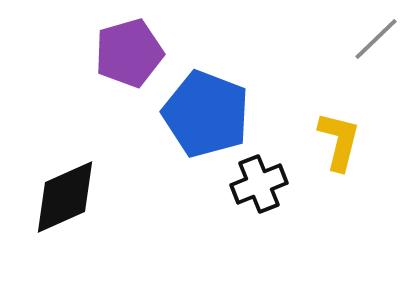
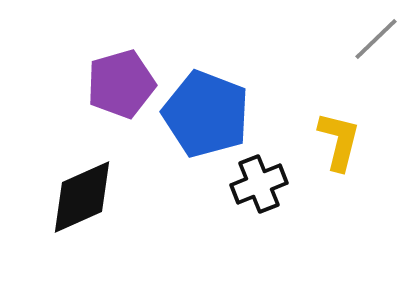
purple pentagon: moved 8 px left, 31 px down
black diamond: moved 17 px right
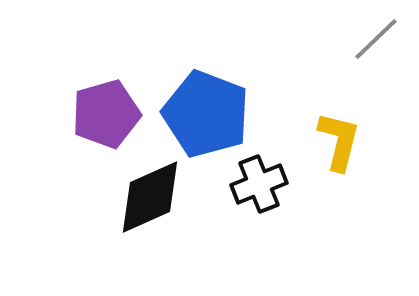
purple pentagon: moved 15 px left, 30 px down
black diamond: moved 68 px right
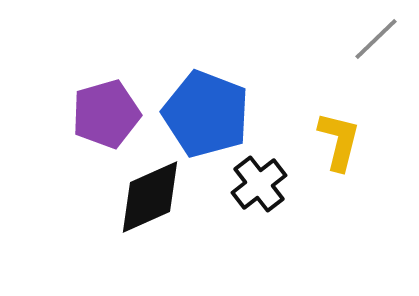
black cross: rotated 16 degrees counterclockwise
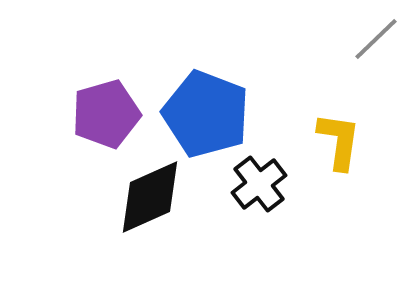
yellow L-shape: rotated 6 degrees counterclockwise
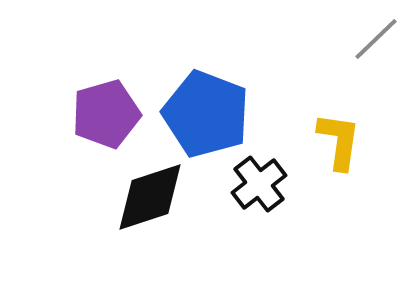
black diamond: rotated 6 degrees clockwise
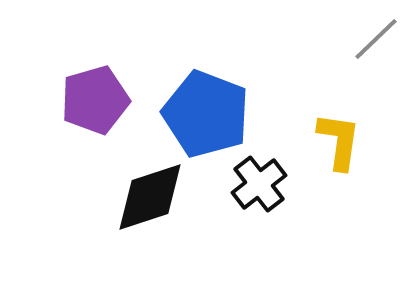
purple pentagon: moved 11 px left, 14 px up
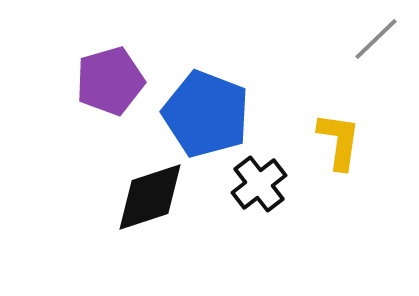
purple pentagon: moved 15 px right, 19 px up
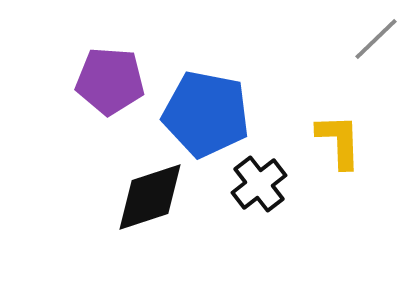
purple pentagon: rotated 20 degrees clockwise
blue pentagon: rotated 10 degrees counterclockwise
yellow L-shape: rotated 10 degrees counterclockwise
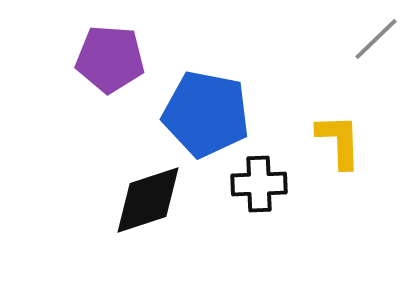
purple pentagon: moved 22 px up
black cross: rotated 36 degrees clockwise
black diamond: moved 2 px left, 3 px down
